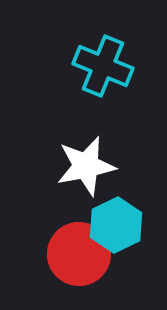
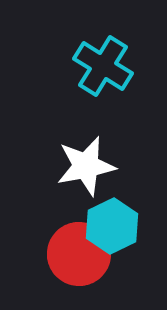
cyan cross: rotated 10 degrees clockwise
cyan hexagon: moved 4 px left, 1 px down
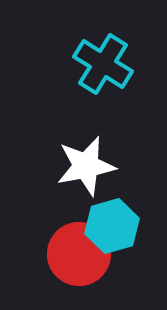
cyan cross: moved 2 px up
cyan hexagon: rotated 10 degrees clockwise
